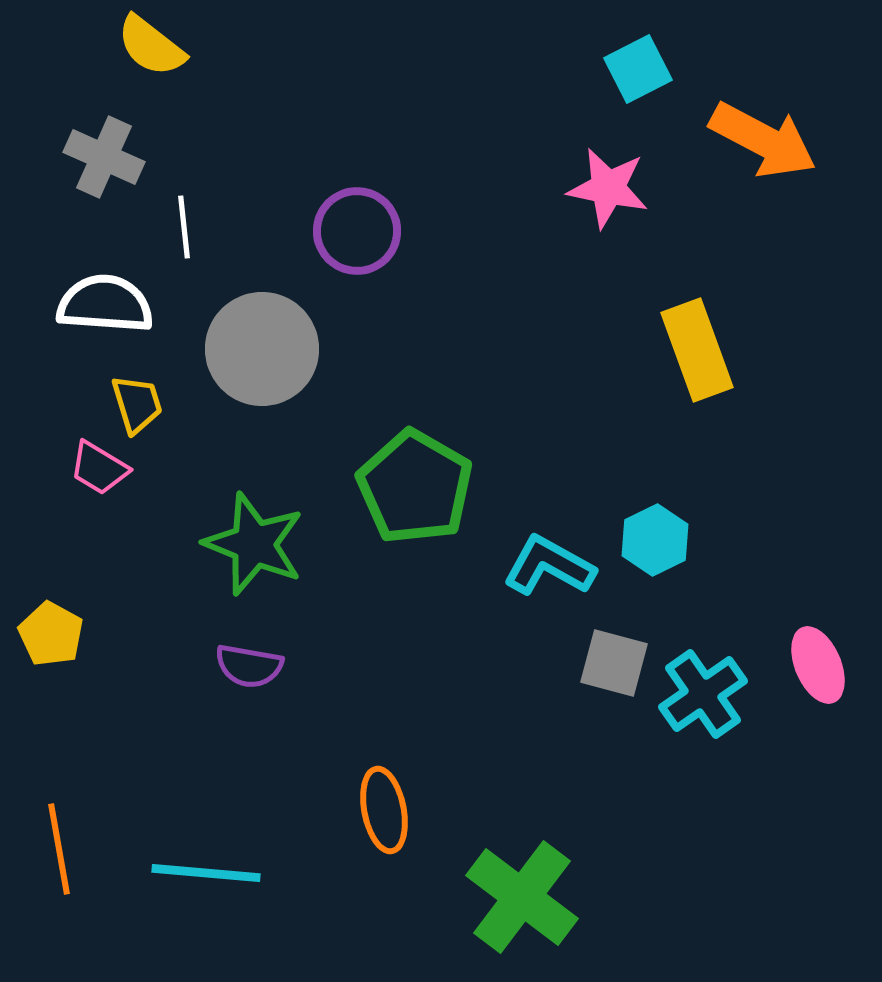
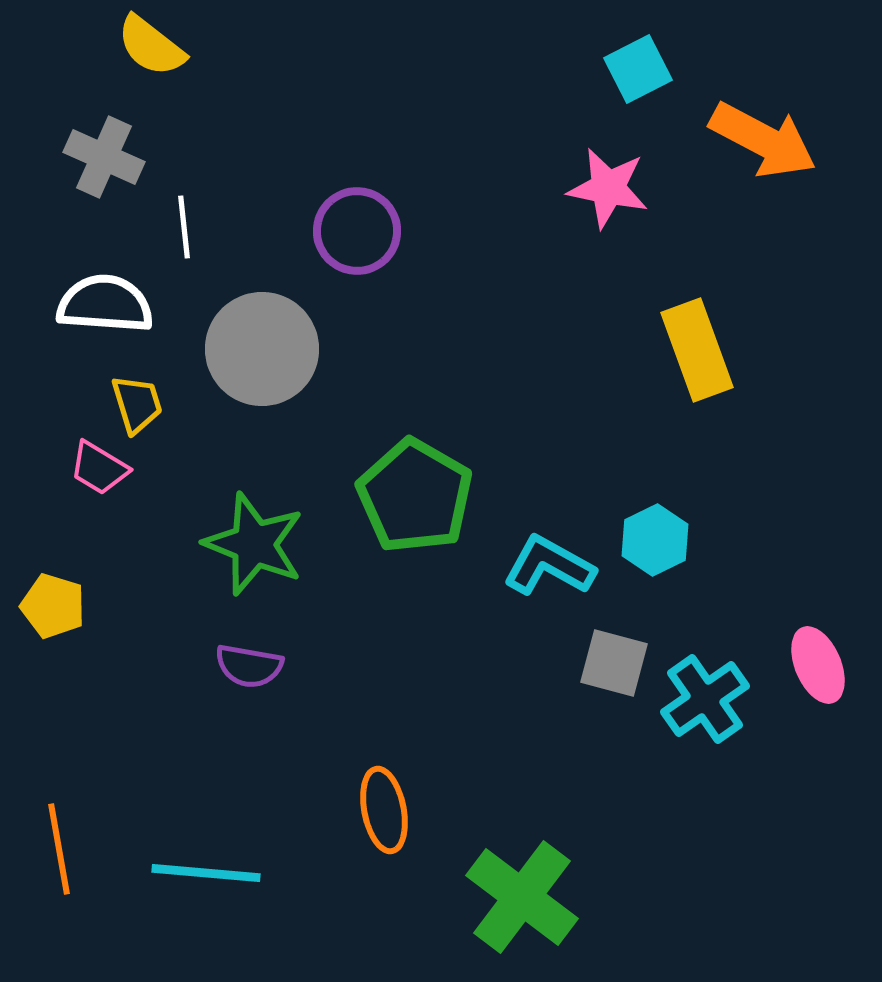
green pentagon: moved 9 px down
yellow pentagon: moved 2 px right, 28 px up; rotated 12 degrees counterclockwise
cyan cross: moved 2 px right, 5 px down
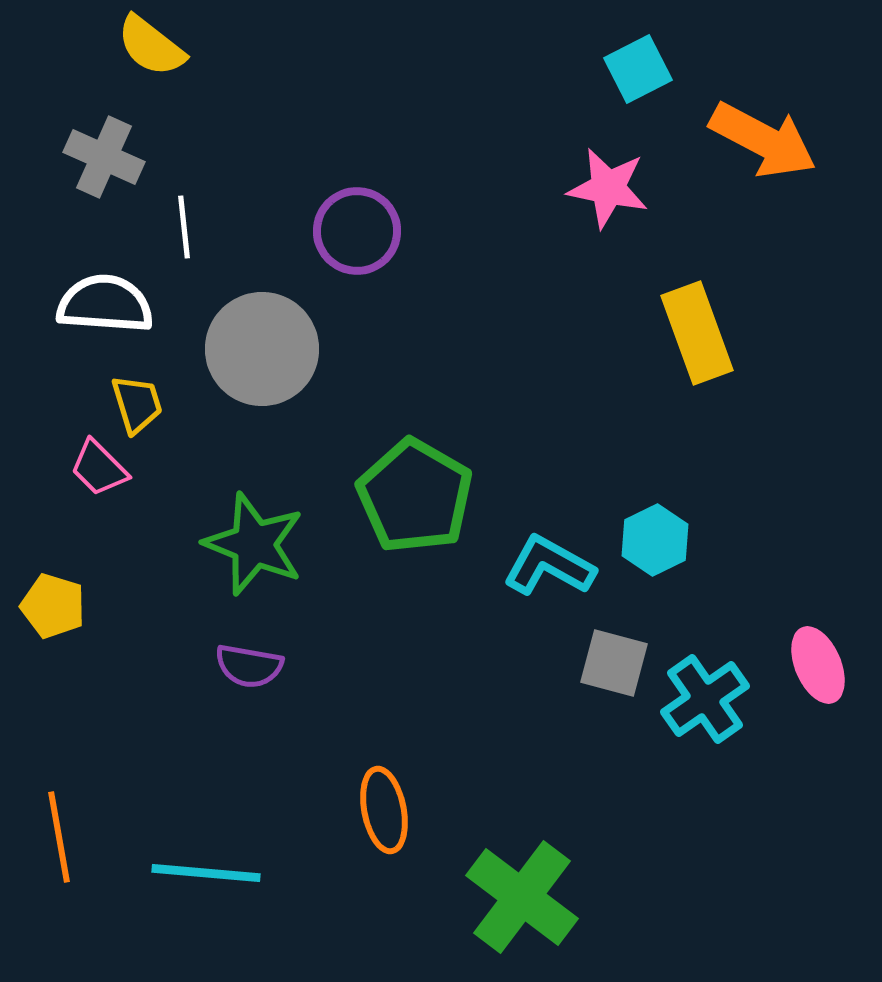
yellow rectangle: moved 17 px up
pink trapezoid: rotated 14 degrees clockwise
orange line: moved 12 px up
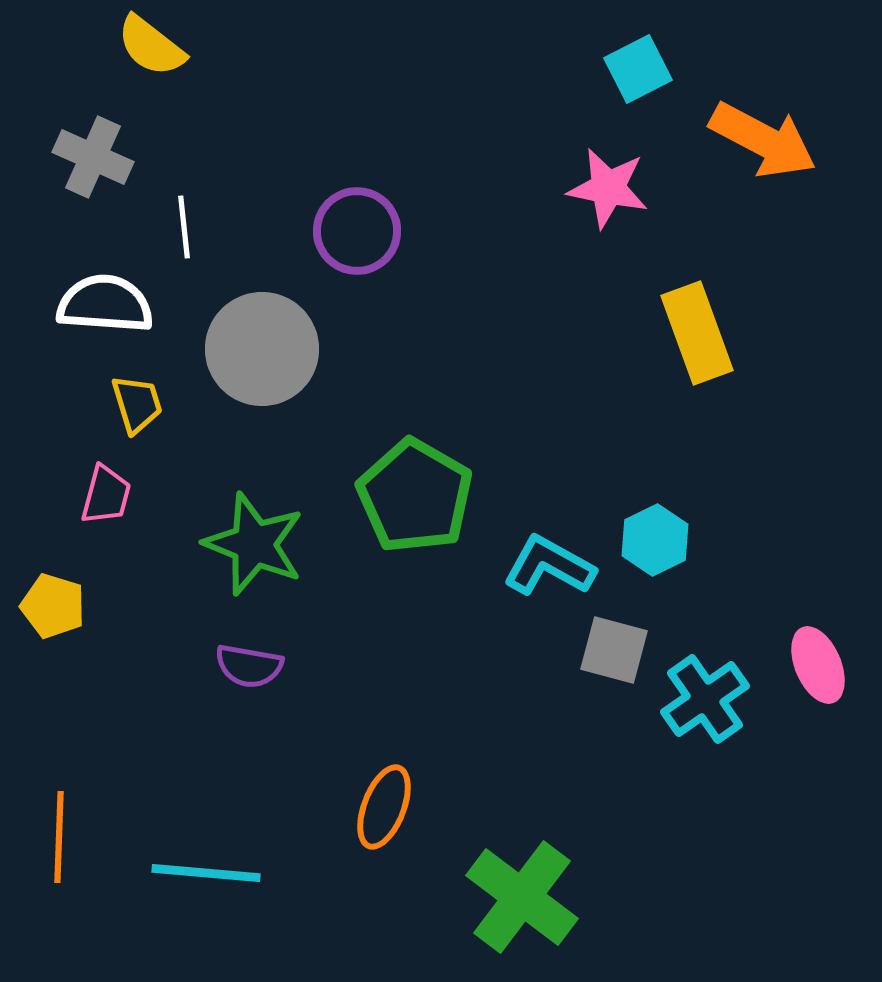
gray cross: moved 11 px left
pink trapezoid: moved 7 px right, 27 px down; rotated 120 degrees counterclockwise
gray square: moved 13 px up
orange ellipse: moved 3 px up; rotated 32 degrees clockwise
orange line: rotated 12 degrees clockwise
